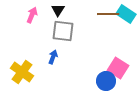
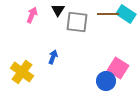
gray square: moved 14 px right, 9 px up
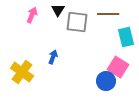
cyan rectangle: moved 23 px down; rotated 42 degrees clockwise
pink square: moved 1 px up
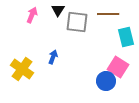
yellow cross: moved 3 px up
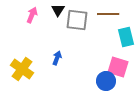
gray square: moved 2 px up
blue arrow: moved 4 px right, 1 px down
pink square: rotated 15 degrees counterclockwise
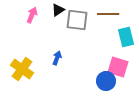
black triangle: rotated 24 degrees clockwise
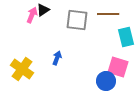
black triangle: moved 15 px left
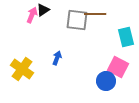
brown line: moved 13 px left
pink square: rotated 10 degrees clockwise
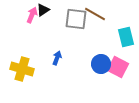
brown line: rotated 30 degrees clockwise
gray square: moved 1 px left, 1 px up
yellow cross: rotated 20 degrees counterclockwise
blue circle: moved 5 px left, 17 px up
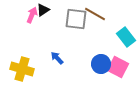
cyan rectangle: rotated 24 degrees counterclockwise
blue arrow: rotated 64 degrees counterclockwise
